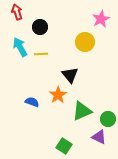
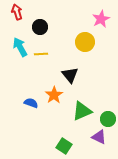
orange star: moved 4 px left
blue semicircle: moved 1 px left, 1 px down
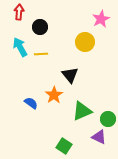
red arrow: moved 2 px right; rotated 21 degrees clockwise
blue semicircle: rotated 16 degrees clockwise
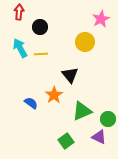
cyan arrow: moved 1 px down
green square: moved 2 px right, 5 px up; rotated 21 degrees clockwise
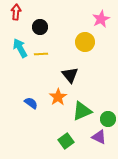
red arrow: moved 3 px left
orange star: moved 4 px right, 2 px down
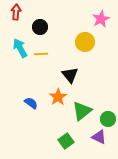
green triangle: rotated 15 degrees counterclockwise
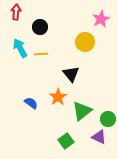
black triangle: moved 1 px right, 1 px up
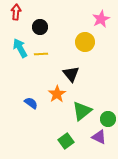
orange star: moved 1 px left, 3 px up
